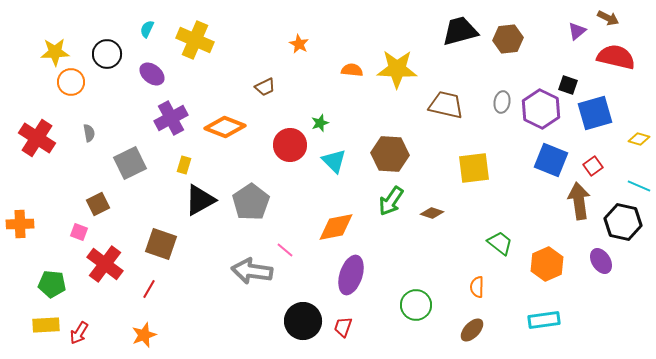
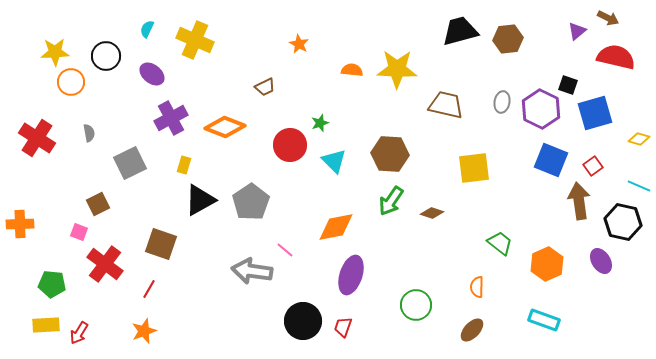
black circle at (107, 54): moved 1 px left, 2 px down
cyan rectangle at (544, 320): rotated 28 degrees clockwise
orange star at (144, 335): moved 4 px up
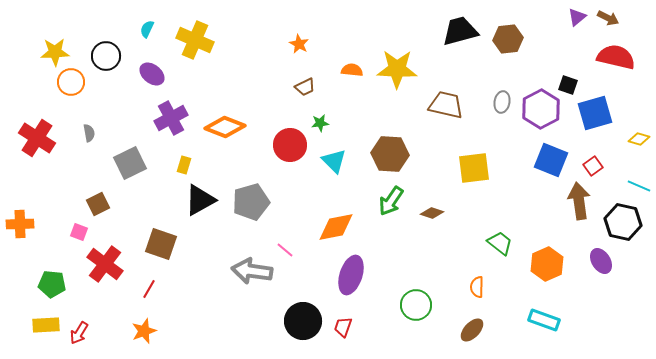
purple triangle at (577, 31): moved 14 px up
brown trapezoid at (265, 87): moved 40 px right
purple hexagon at (541, 109): rotated 6 degrees clockwise
green star at (320, 123): rotated 12 degrees clockwise
gray pentagon at (251, 202): rotated 18 degrees clockwise
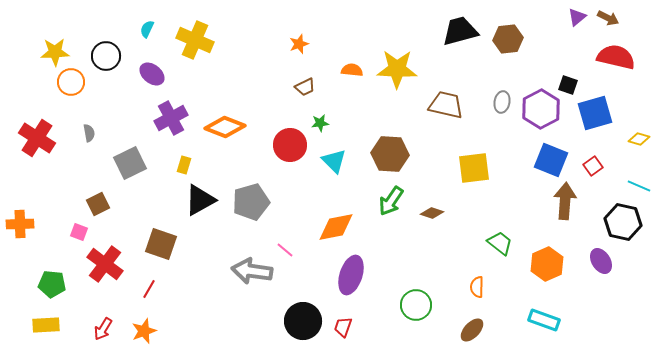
orange star at (299, 44): rotated 24 degrees clockwise
brown arrow at (579, 201): moved 14 px left; rotated 12 degrees clockwise
red arrow at (79, 333): moved 24 px right, 4 px up
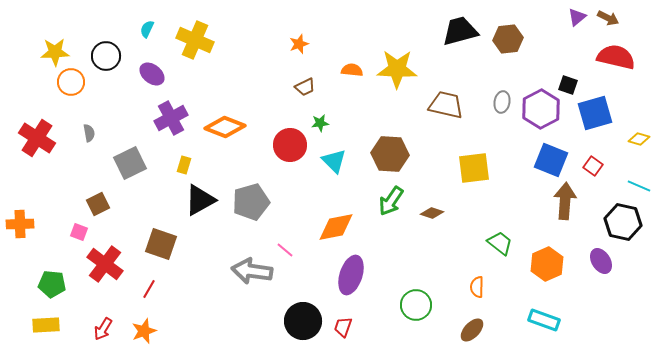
red square at (593, 166): rotated 18 degrees counterclockwise
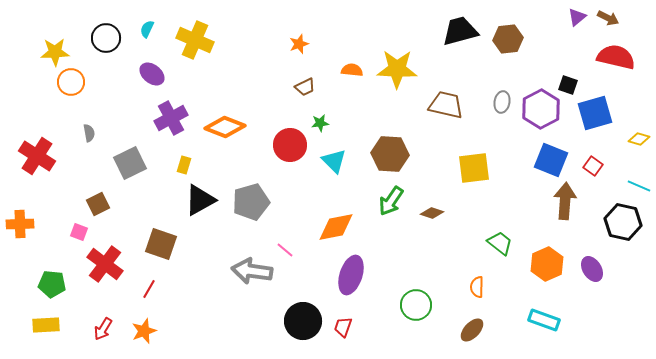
black circle at (106, 56): moved 18 px up
red cross at (37, 138): moved 18 px down
purple ellipse at (601, 261): moved 9 px left, 8 px down
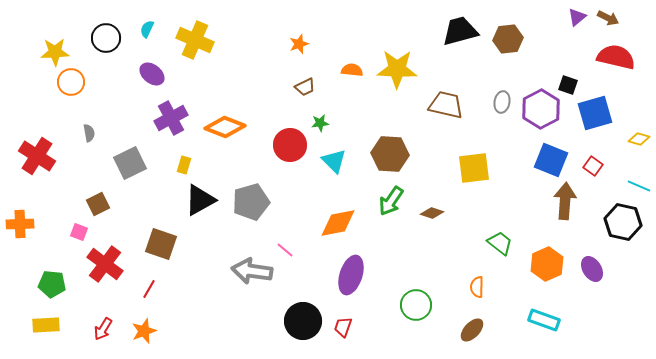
orange diamond at (336, 227): moved 2 px right, 4 px up
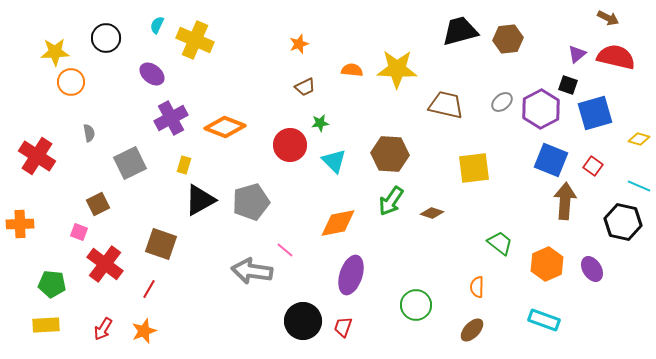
purple triangle at (577, 17): moved 37 px down
cyan semicircle at (147, 29): moved 10 px right, 4 px up
gray ellipse at (502, 102): rotated 40 degrees clockwise
